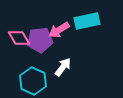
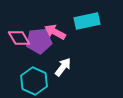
pink arrow: moved 4 px left, 2 px down; rotated 60 degrees clockwise
purple pentagon: moved 1 px left, 1 px down
cyan hexagon: moved 1 px right
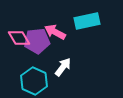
purple pentagon: moved 2 px left
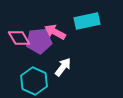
purple pentagon: moved 2 px right
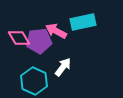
cyan rectangle: moved 4 px left, 1 px down
pink arrow: moved 1 px right, 1 px up
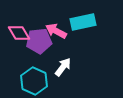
pink diamond: moved 5 px up
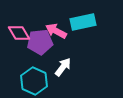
purple pentagon: moved 1 px right, 1 px down
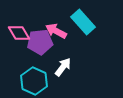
cyan rectangle: rotated 60 degrees clockwise
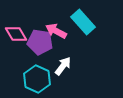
pink diamond: moved 3 px left, 1 px down
purple pentagon: rotated 15 degrees clockwise
white arrow: moved 1 px up
cyan hexagon: moved 3 px right, 2 px up
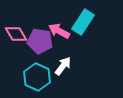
cyan rectangle: rotated 75 degrees clockwise
pink arrow: moved 3 px right
purple pentagon: moved 1 px up
cyan hexagon: moved 2 px up
